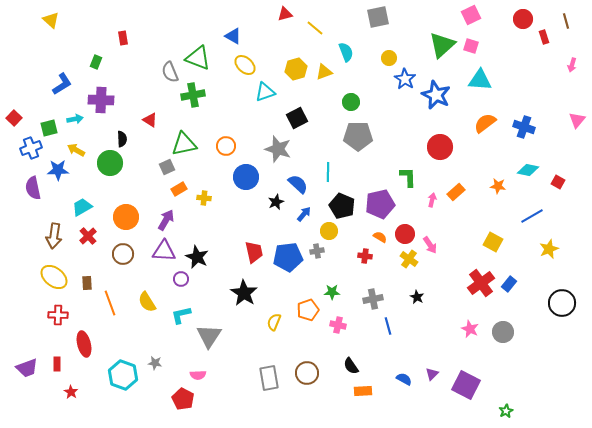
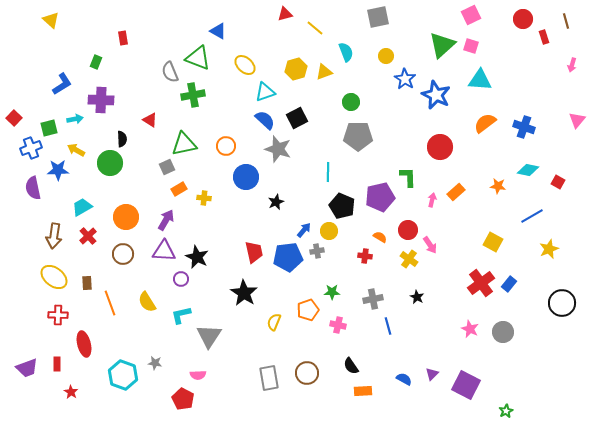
blue triangle at (233, 36): moved 15 px left, 5 px up
yellow circle at (389, 58): moved 3 px left, 2 px up
blue semicircle at (298, 184): moved 33 px left, 64 px up
purple pentagon at (380, 204): moved 7 px up
blue arrow at (304, 214): moved 16 px down
red circle at (405, 234): moved 3 px right, 4 px up
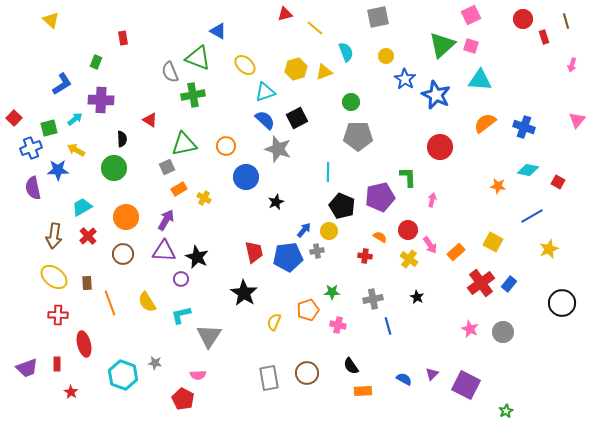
cyan arrow at (75, 119): rotated 28 degrees counterclockwise
green circle at (110, 163): moved 4 px right, 5 px down
orange rectangle at (456, 192): moved 60 px down
yellow cross at (204, 198): rotated 24 degrees clockwise
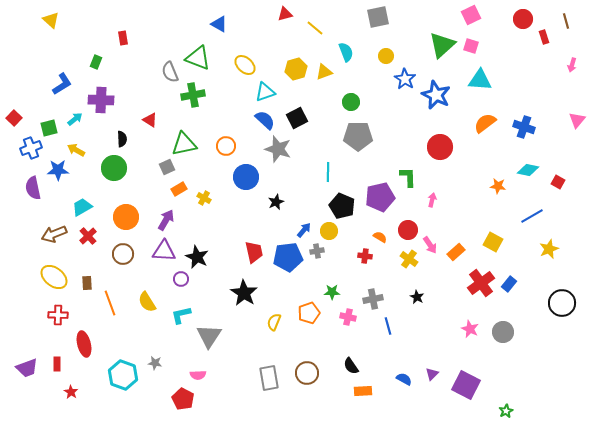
blue triangle at (218, 31): moved 1 px right, 7 px up
brown arrow at (54, 236): moved 2 px up; rotated 60 degrees clockwise
orange pentagon at (308, 310): moved 1 px right, 3 px down
pink cross at (338, 325): moved 10 px right, 8 px up
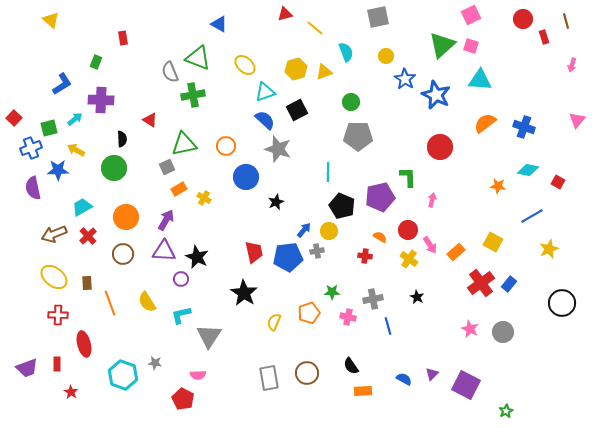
black square at (297, 118): moved 8 px up
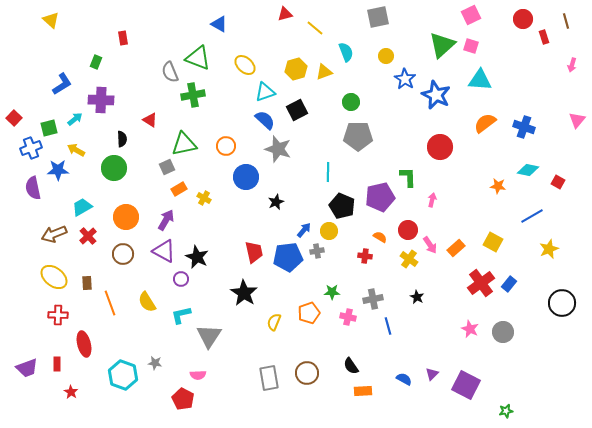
purple triangle at (164, 251): rotated 25 degrees clockwise
orange rectangle at (456, 252): moved 4 px up
green star at (506, 411): rotated 16 degrees clockwise
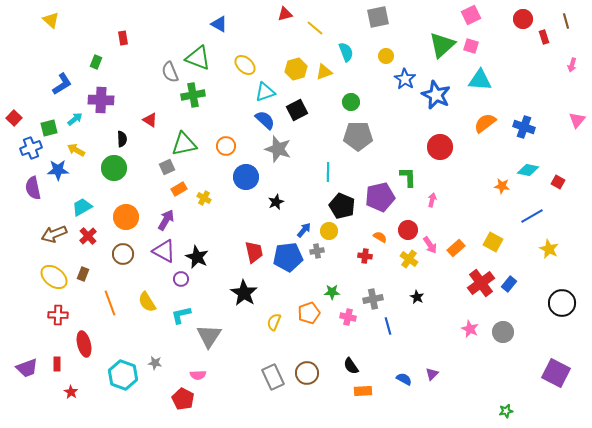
orange star at (498, 186): moved 4 px right
yellow star at (549, 249): rotated 24 degrees counterclockwise
brown rectangle at (87, 283): moved 4 px left, 9 px up; rotated 24 degrees clockwise
gray rectangle at (269, 378): moved 4 px right, 1 px up; rotated 15 degrees counterclockwise
purple square at (466, 385): moved 90 px right, 12 px up
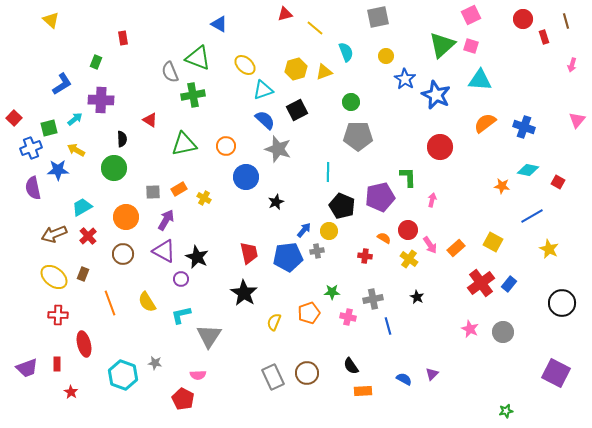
cyan triangle at (265, 92): moved 2 px left, 2 px up
gray square at (167, 167): moved 14 px left, 25 px down; rotated 21 degrees clockwise
orange semicircle at (380, 237): moved 4 px right, 1 px down
red trapezoid at (254, 252): moved 5 px left, 1 px down
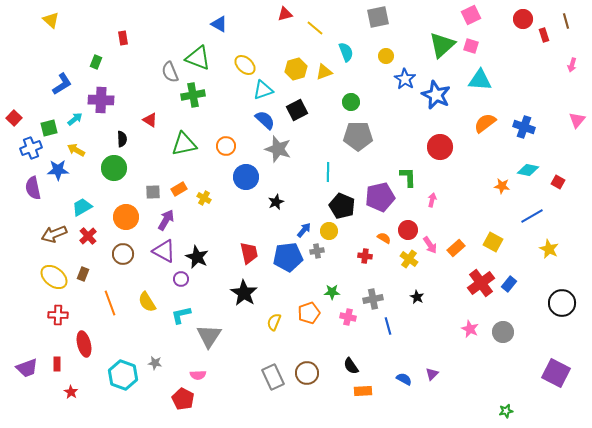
red rectangle at (544, 37): moved 2 px up
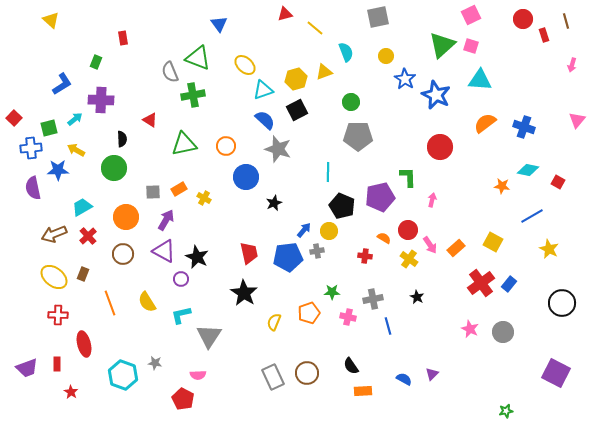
blue triangle at (219, 24): rotated 24 degrees clockwise
yellow hexagon at (296, 69): moved 10 px down
blue cross at (31, 148): rotated 15 degrees clockwise
black star at (276, 202): moved 2 px left, 1 px down
